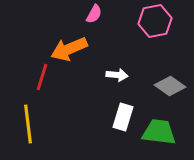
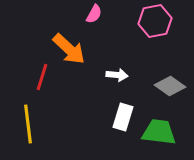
orange arrow: rotated 114 degrees counterclockwise
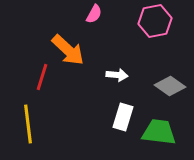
orange arrow: moved 1 px left, 1 px down
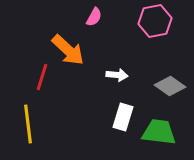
pink semicircle: moved 3 px down
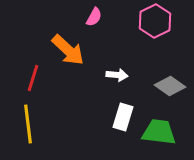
pink hexagon: rotated 16 degrees counterclockwise
red line: moved 9 px left, 1 px down
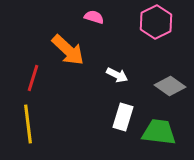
pink semicircle: rotated 102 degrees counterclockwise
pink hexagon: moved 1 px right, 1 px down
white arrow: rotated 20 degrees clockwise
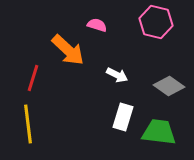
pink semicircle: moved 3 px right, 8 px down
pink hexagon: rotated 20 degrees counterclockwise
gray diamond: moved 1 px left
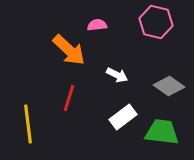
pink semicircle: rotated 24 degrees counterclockwise
orange arrow: moved 1 px right
red line: moved 36 px right, 20 px down
white rectangle: rotated 36 degrees clockwise
green trapezoid: moved 3 px right
